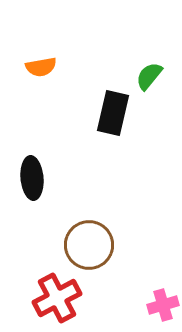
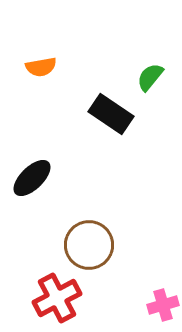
green semicircle: moved 1 px right, 1 px down
black rectangle: moved 2 px left, 1 px down; rotated 69 degrees counterclockwise
black ellipse: rotated 51 degrees clockwise
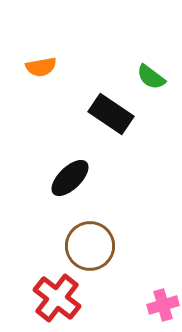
green semicircle: moved 1 px right; rotated 92 degrees counterclockwise
black ellipse: moved 38 px right
brown circle: moved 1 px right, 1 px down
red cross: rotated 24 degrees counterclockwise
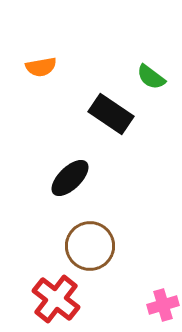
red cross: moved 1 px left, 1 px down
